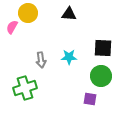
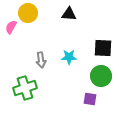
pink semicircle: moved 1 px left
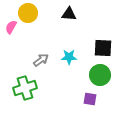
gray arrow: rotated 119 degrees counterclockwise
green circle: moved 1 px left, 1 px up
